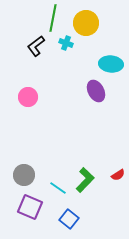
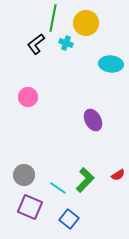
black L-shape: moved 2 px up
purple ellipse: moved 3 px left, 29 px down
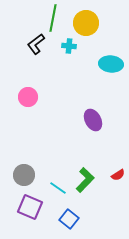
cyan cross: moved 3 px right, 3 px down; rotated 16 degrees counterclockwise
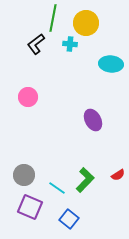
cyan cross: moved 1 px right, 2 px up
cyan line: moved 1 px left
